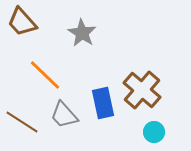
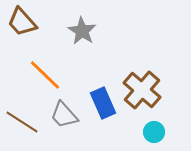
gray star: moved 2 px up
blue rectangle: rotated 12 degrees counterclockwise
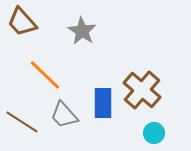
blue rectangle: rotated 24 degrees clockwise
cyan circle: moved 1 px down
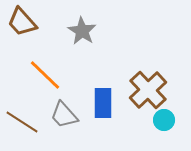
brown cross: moved 6 px right; rotated 6 degrees clockwise
cyan circle: moved 10 px right, 13 px up
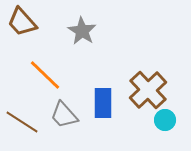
cyan circle: moved 1 px right
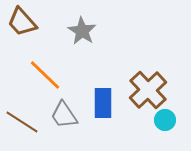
gray trapezoid: rotated 8 degrees clockwise
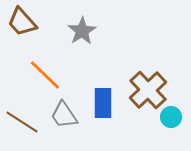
gray star: rotated 8 degrees clockwise
cyan circle: moved 6 px right, 3 px up
